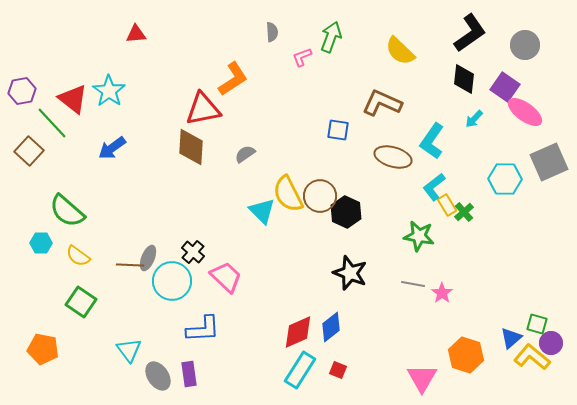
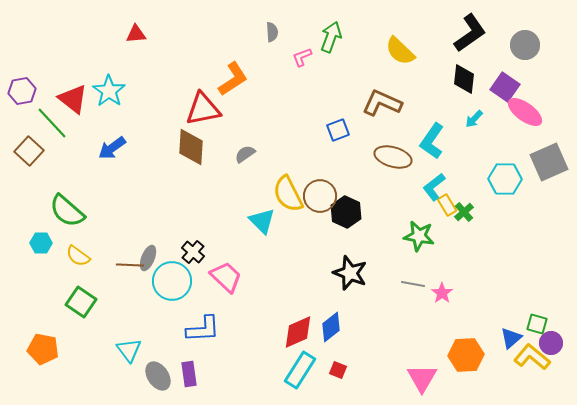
blue square at (338, 130): rotated 30 degrees counterclockwise
cyan triangle at (262, 211): moved 10 px down
orange hexagon at (466, 355): rotated 20 degrees counterclockwise
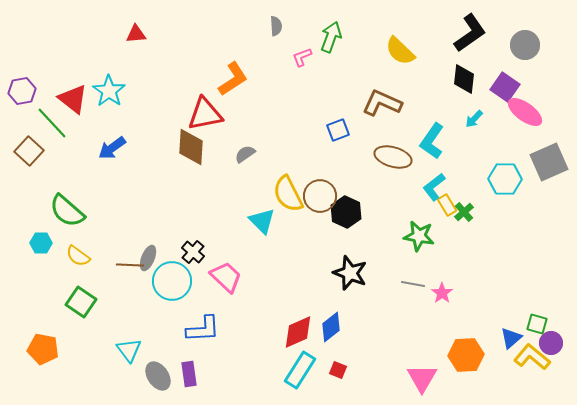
gray semicircle at (272, 32): moved 4 px right, 6 px up
red triangle at (203, 109): moved 2 px right, 5 px down
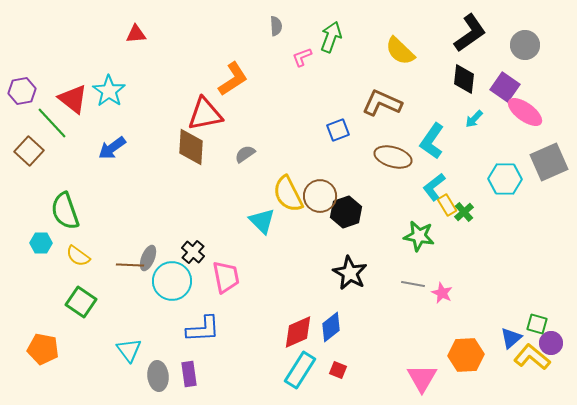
green semicircle at (67, 211): moved 2 px left; rotated 30 degrees clockwise
black hexagon at (346, 212): rotated 16 degrees clockwise
black star at (350, 273): rotated 8 degrees clockwise
pink trapezoid at (226, 277): rotated 36 degrees clockwise
pink star at (442, 293): rotated 10 degrees counterclockwise
gray ellipse at (158, 376): rotated 28 degrees clockwise
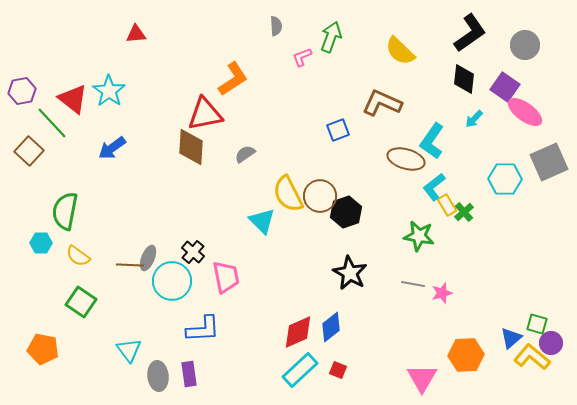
brown ellipse at (393, 157): moved 13 px right, 2 px down
green semicircle at (65, 211): rotated 30 degrees clockwise
pink star at (442, 293): rotated 30 degrees clockwise
cyan rectangle at (300, 370): rotated 15 degrees clockwise
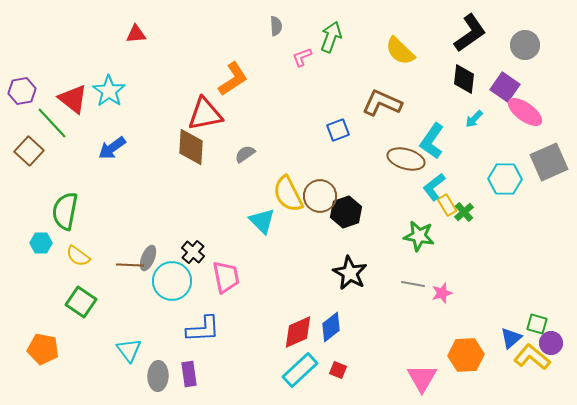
gray ellipse at (158, 376): rotated 8 degrees clockwise
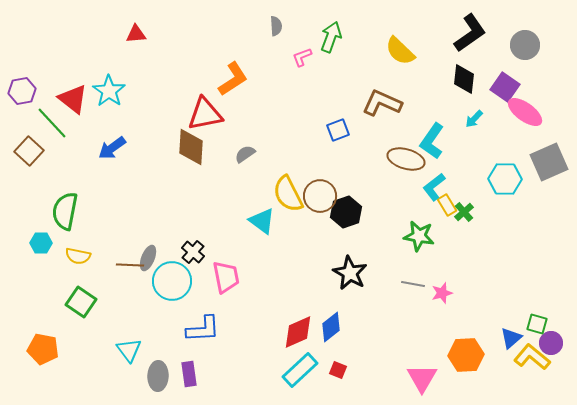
cyan triangle at (262, 221): rotated 8 degrees counterclockwise
yellow semicircle at (78, 256): rotated 25 degrees counterclockwise
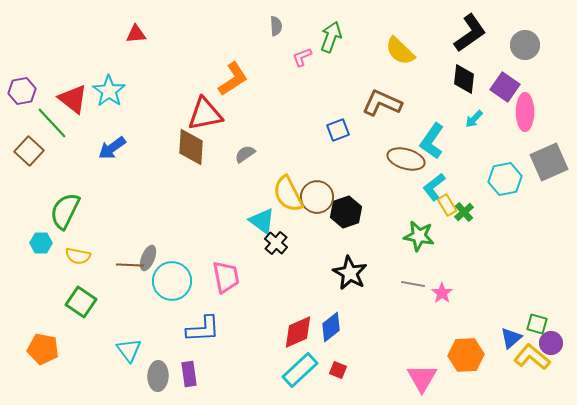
pink ellipse at (525, 112): rotated 54 degrees clockwise
cyan hexagon at (505, 179): rotated 12 degrees counterclockwise
brown circle at (320, 196): moved 3 px left, 1 px down
green semicircle at (65, 211): rotated 15 degrees clockwise
black cross at (193, 252): moved 83 px right, 9 px up
pink star at (442, 293): rotated 20 degrees counterclockwise
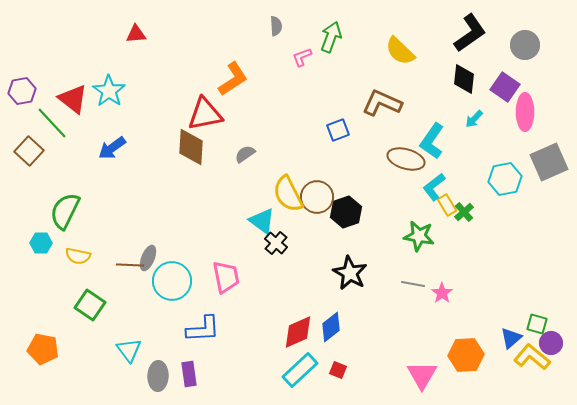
green square at (81, 302): moved 9 px right, 3 px down
pink triangle at (422, 378): moved 3 px up
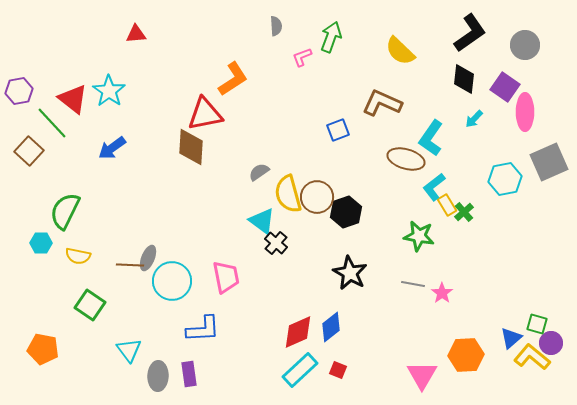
purple hexagon at (22, 91): moved 3 px left
cyan L-shape at (432, 141): moved 1 px left, 3 px up
gray semicircle at (245, 154): moved 14 px right, 18 px down
yellow semicircle at (288, 194): rotated 12 degrees clockwise
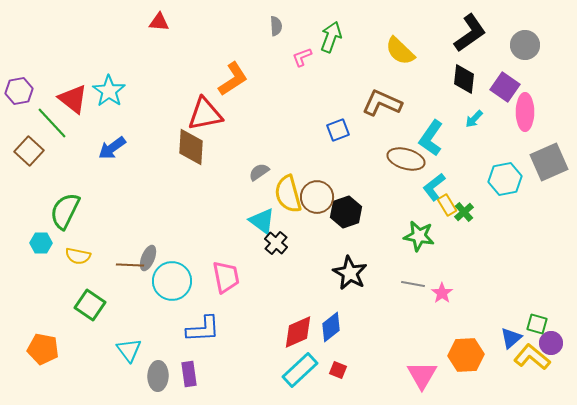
red triangle at (136, 34): moved 23 px right, 12 px up; rotated 10 degrees clockwise
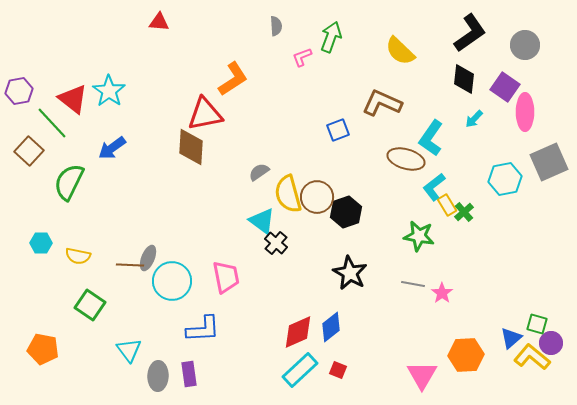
green semicircle at (65, 211): moved 4 px right, 29 px up
